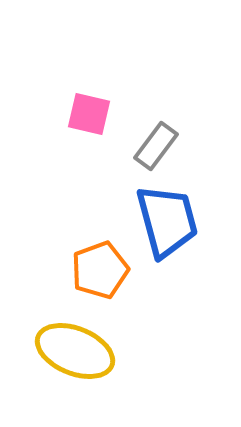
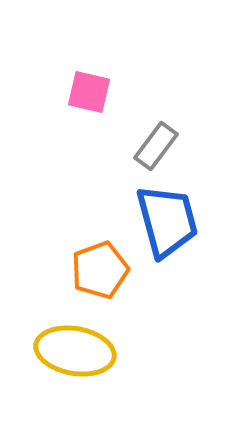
pink square: moved 22 px up
yellow ellipse: rotated 12 degrees counterclockwise
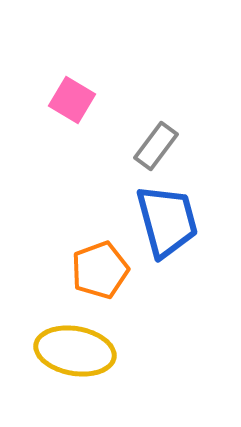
pink square: moved 17 px left, 8 px down; rotated 18 degrees clockwise
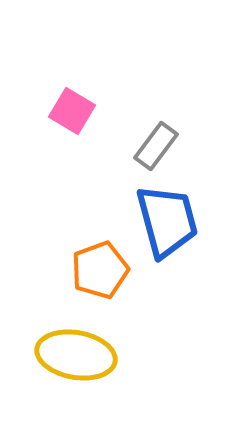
pink square: moved 11 px down
yellow ellipse: moved 1 px right, 4 px down
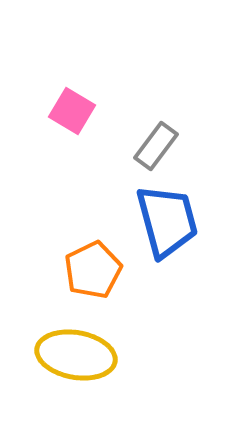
orange pentagon: moved 7 px left; rotated 6 degrees counterclockwise
